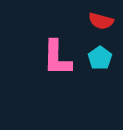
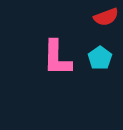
red semicircle: moved 5 px right, 4 px up; rotated 35 degrees counterclockwise
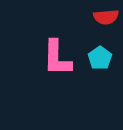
red semicircle: rotated 15 degrees clockwise
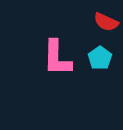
red semicircle: moved 5 px down; rotated 30 degrees clockwise
